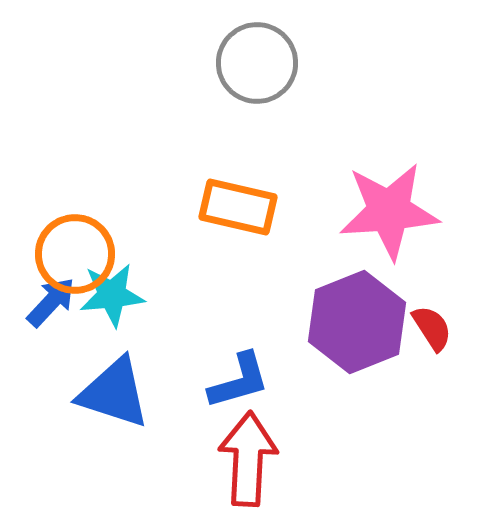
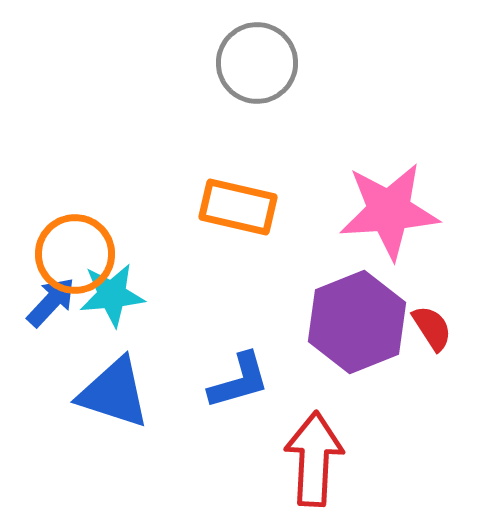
red arrow: moved 66 px right
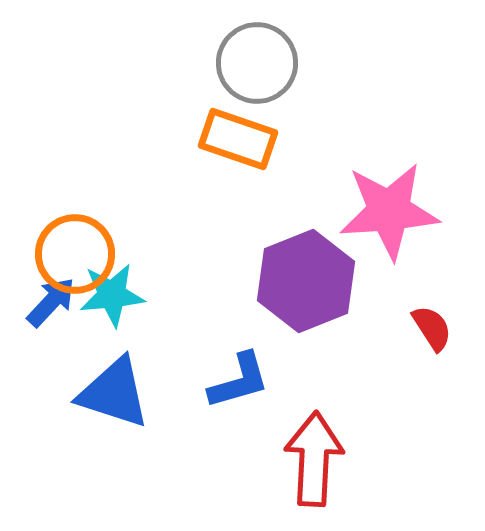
orange rectangle: moved 68 px up; rotated 6 degrees clockwise
purple hexagon: moved 51 px left, 41 px up
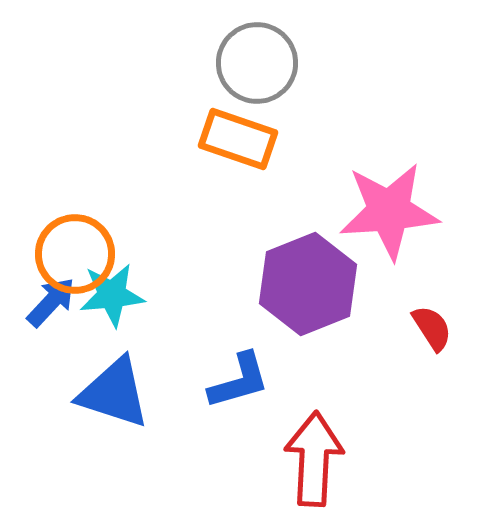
purple hexagon: moved 2 px right, 3 px down
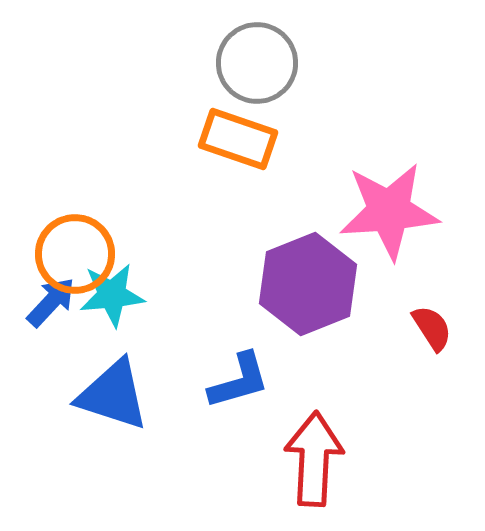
blue triangle: moved 1 px left, 2 px down
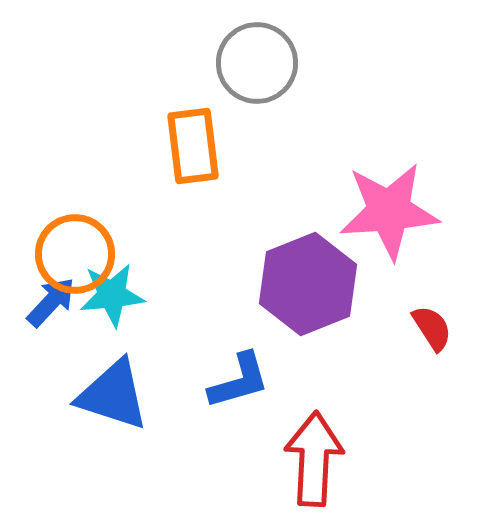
orange rectangle: moved 45 px left, 7 px down; rotated 64 degrees clockwise
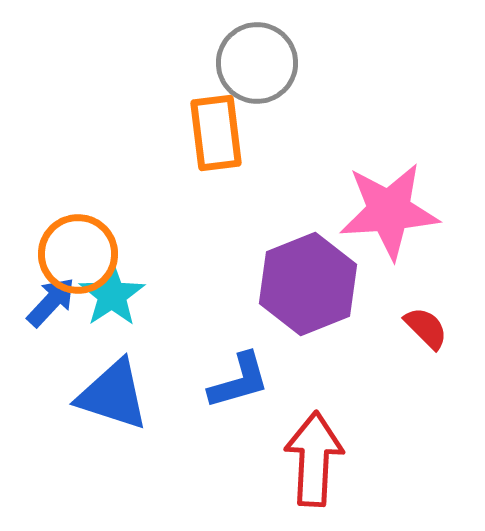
orange rectangle: moved 23 px right, 13 px up
orange circle: moved 3 px right
cyan star: rotated 28 degrees counterclockwise
red semicircle: moved 6 px left; rotated 12 degrees counterclockwise
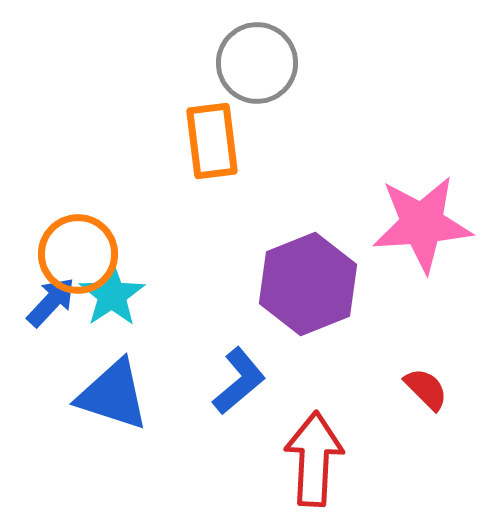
orange rectangle: moved 4 px left, 8 px down
pink star: moved 33 px right, 13 px down
red semicircle: moved 61 px down
blue L-shape: rotated 24 degrees counterclockwise
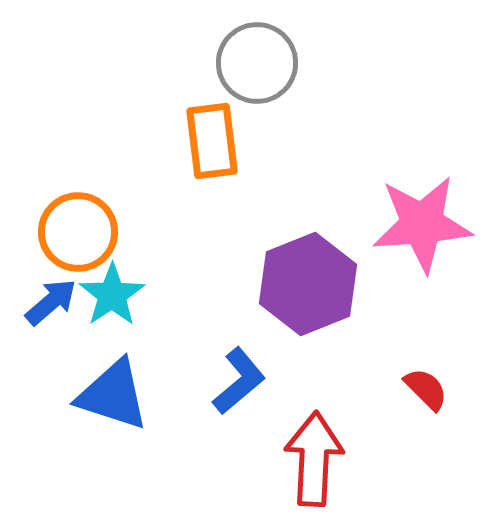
orange circle: moved 22 px up
blue arrow: rotated 6 degrees clockwise
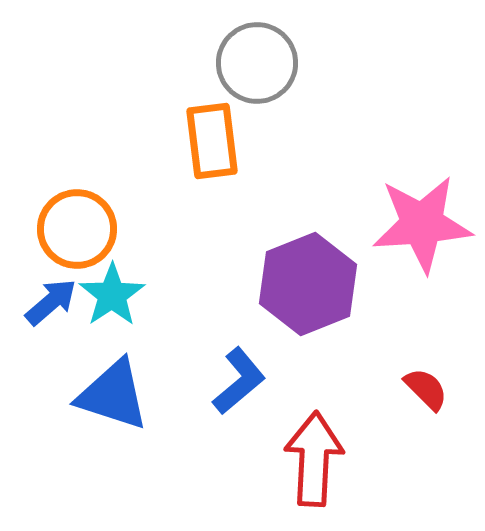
orange circle: moved 1 px left, 3 px up
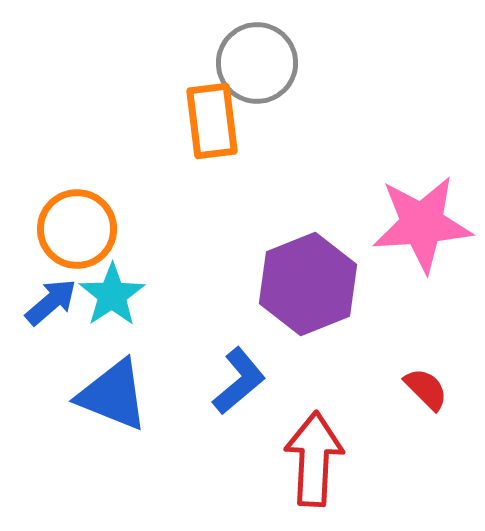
orange rectangle: moved 20 px up
blue triangle: rotated 4 degrees clockwise
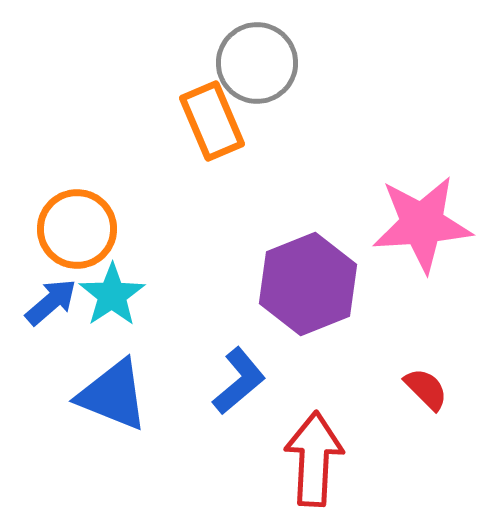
orange rectangle: rotated 16 degrees counterclockwise
